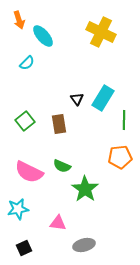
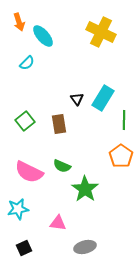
orange arrow: moved 2 px down
orange pentagon: moved 1 px right, 1 px up; rotated 30 degrees counterclockwise
gray ellipse: moved 1 px right, 2 px down
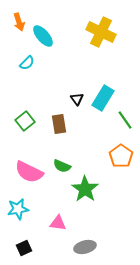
green line: moved 1 px right; rotated 36 degrees counterclockwise
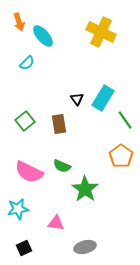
pink triangle: moved 2 px left
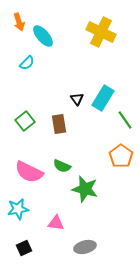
green star: rotated 20 degrees counterclockwise
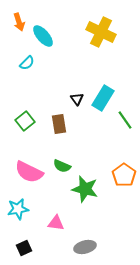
orange pentagon: moved 3 px right, 19 px down
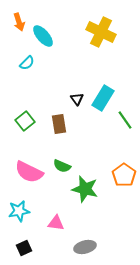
cyan star: moved 1 px right, 2 px down
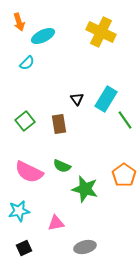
cyan ellipse: rotated 75 degrees counterclockwise
cyan rectangle: moved 3 px right, 1 px down
pink triangle: rotated 18 degrees counterclockwise
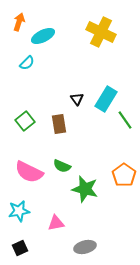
orange arrow: rotated 144 degrees counterclockwise
black square: moved 4 px left
